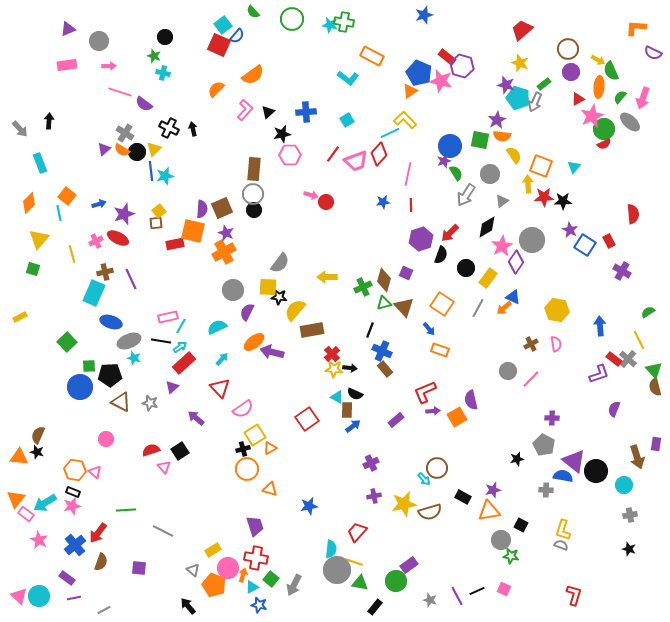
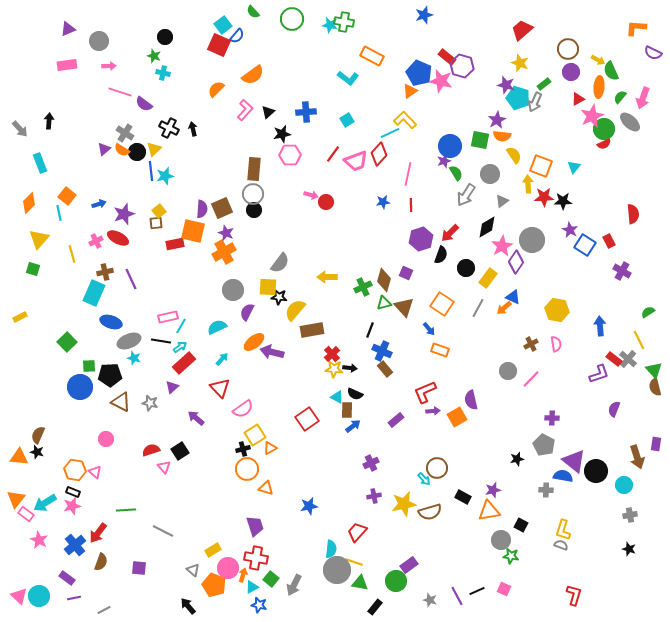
orange triangle at (270, 489): moved 4 px left, 1 px up
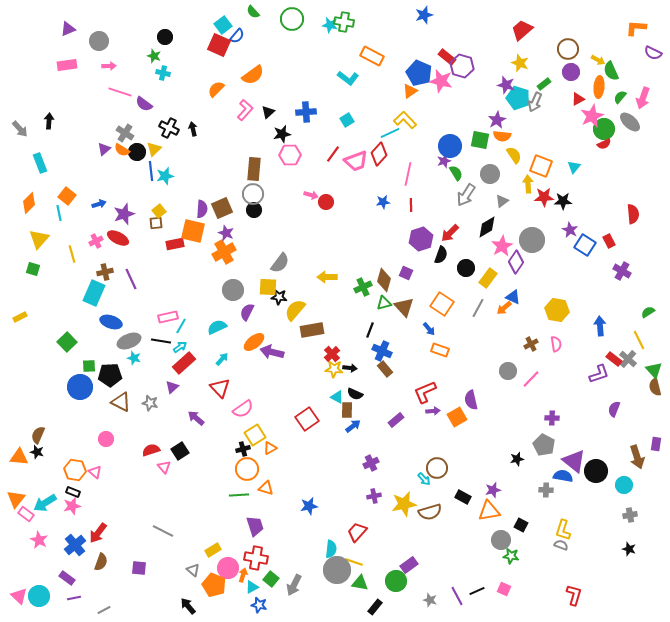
green line at (126, 510): moved 113 px right, 15 px up
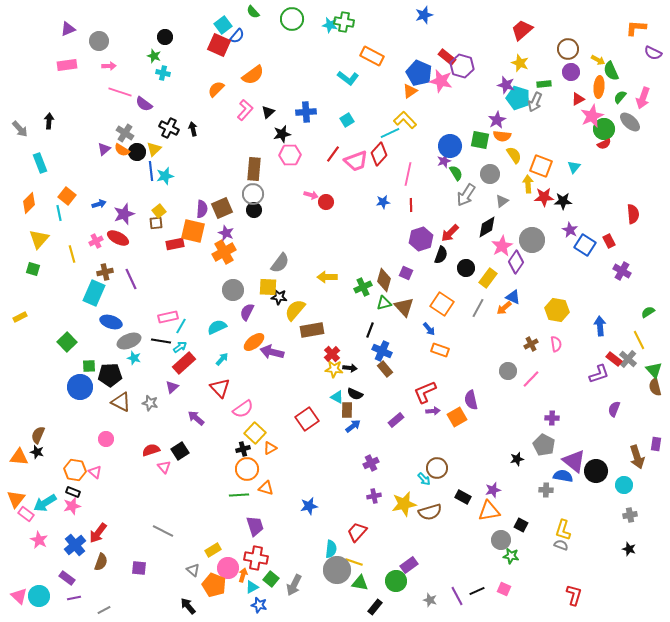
green rectangle at (544, 84): rotated 32 degrees clockwise
yellow square at (255, 435): moved 2 px up; rotated 15 degrees counterclockwise
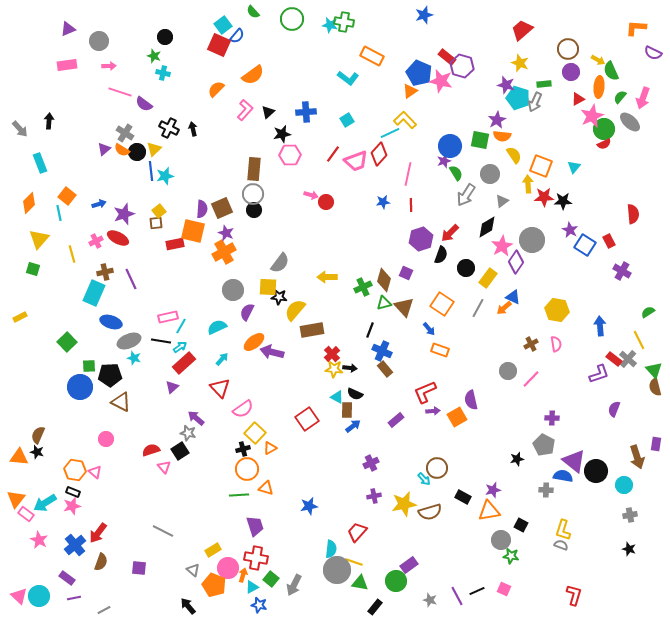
gray star at (150, 403): moved 38 px right, 30 px down
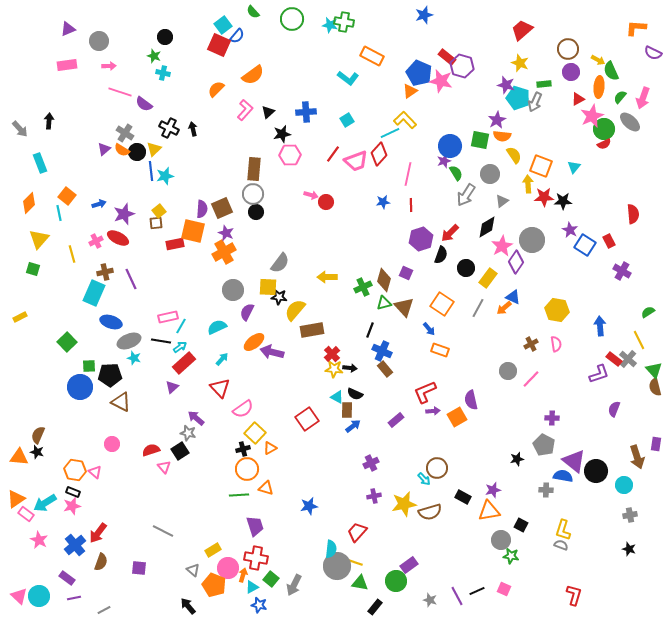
black circle at (254, 210): moved 2 px right, 2 px down
pink circle at (106, 439): moved 6 px right, 5 px down
orange triangle at (16, 499): rotated 18 degrees clockwise
gray circle at (337, 570): moved 4 px up
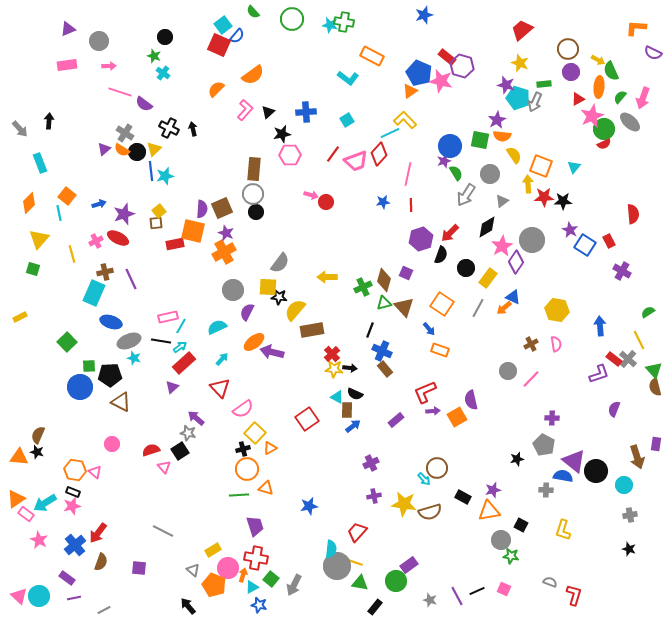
cyan cross at (163, 73): rotated 24 degrees clockwise
yellow star at (404, 504): rotated 20 degrees clockwise
gray semicircle at (561, 545): moved 11 px left, 37 px down
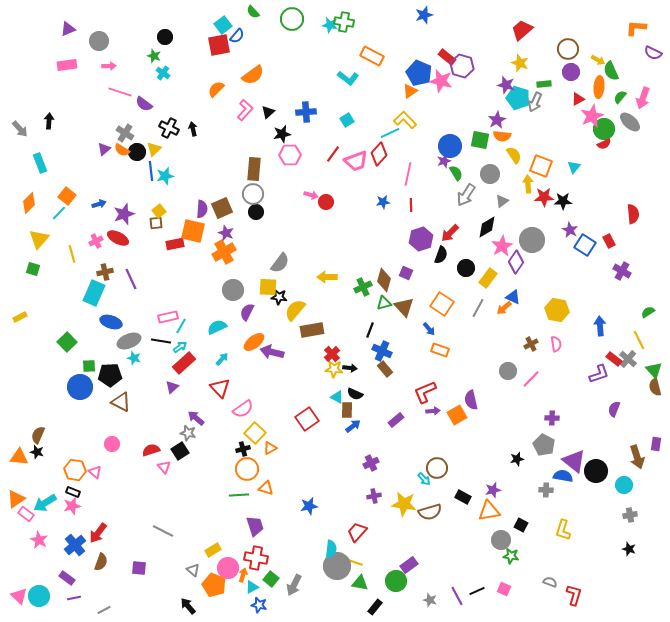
red square at (219, 45): rotated 35 degrees counterclockwise
cyan line at (59, 213): rotated 56 degrees clockwise
orange square at (457, 417): moved 2 px up
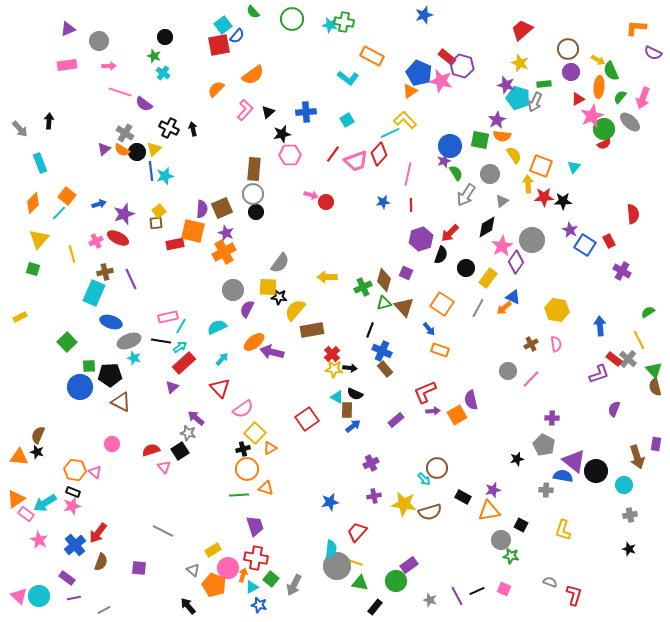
orange diamond at (29, 203): moved 4 px right
purple semicircle at (247, 312): moved 3 px up
blue star at (309, 506): moved 21 px right, 4 px up
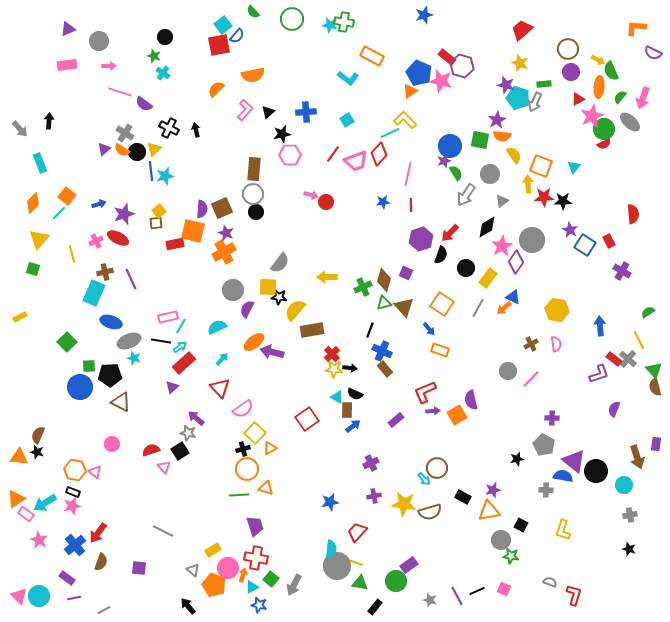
orange semicircle at (253, 75): rotated 25 degrees clockwise
black arrow at (193, 129): moved 3 px right, 1 px down
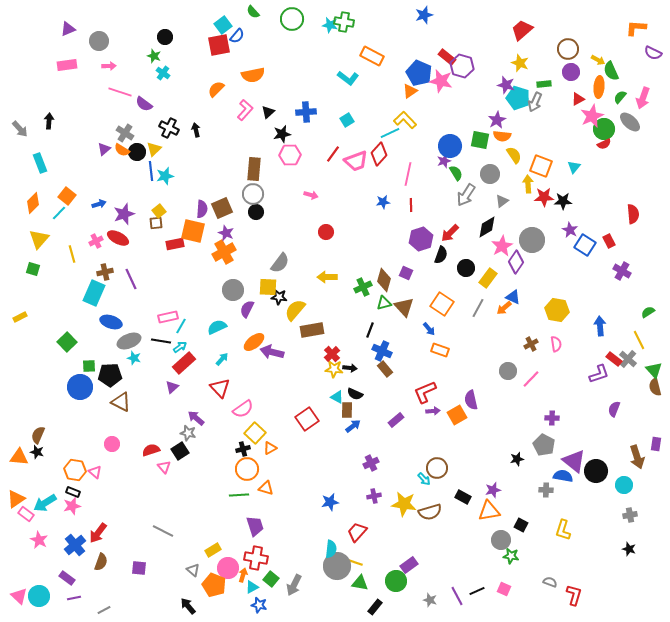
red circle at (326, 202): moved 30 px down
